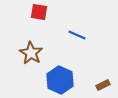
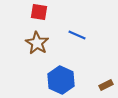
brown star: moved 6 px right, 10 px up
blue hexagon: moved 1 px right
brown rectangle: moved 3 px right
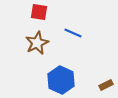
blue line: moved 4 px left, 2 px up
brown star: rotated 15 degrees clockwise
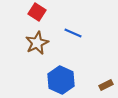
red square: moved 2 px left; rotated 24 degrees clockwise
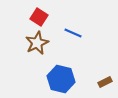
red square: moved 2 px right, 5 px down
blue hexagon: moved 1 px up; rotated 12 degrees counterclockwise
brown rectangle: moved 1 px left, 3 px up
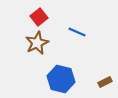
red square: rotated 18 degrees clockwise
blue line: moved 4 px right, 1 px up
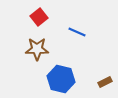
brown star: moved 6 px down; rotated 25 degrees clockwise
